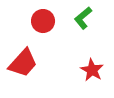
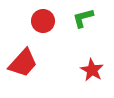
green L-shape: rotated 25 degrees clockwise
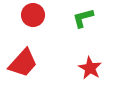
red circle: moved 10 px left, 6 px up
red star: moved 2 px left, 2 px up
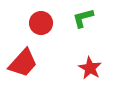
red circle: moved 8 px right, 8 px down
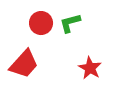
green L-shape: moved 13 px left, 5 px down
red trapezoid: moved 1 px right, 1 px down
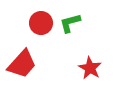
red trapezoid: moved 2 px left
